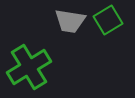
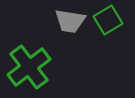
green cross: rotated 6 degrees counterclockwise
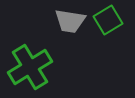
green cross: moved 1 px right; rotated 6 degrees clockwise
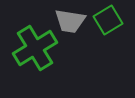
green cross: moved 5 px right, 19 px up
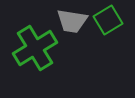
gray trapezoid: moved 2 px right
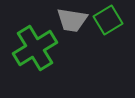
gray trapezoid: moved 1 px up
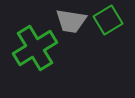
gray trapezoid: moved 1 px left, 1 px down
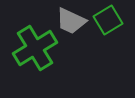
gray trapezoid: rotated 16 degrees clockwise
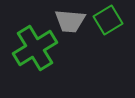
gray trapezoid: moved 1 px left; rotated 20 degrees counterclockwise
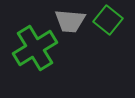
green square: rotated 20 degrees counterclockwise
